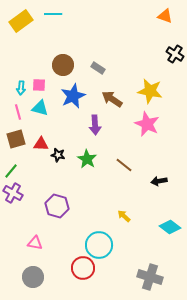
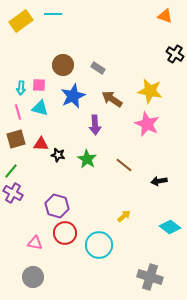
yellow arrow: rotated 96 degrees clockwise
red circle: moved 18 px left, 35 px up
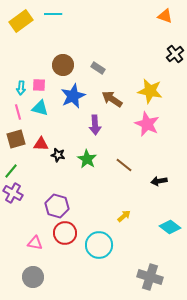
black cross: rotated 18 degrees clockwise
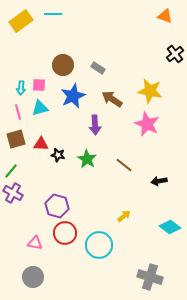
cyan triangle: rotated 30 degrees counterclockwise
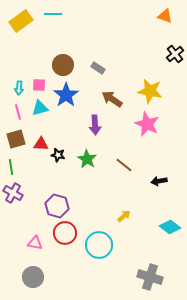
cyan arrow: moved 2 px left
blue star: moved 7 px left, 1 px up; rotated 10 degrees counterclockwise
green line: moved 4 px up; rotated 49 degrees counterclockwise
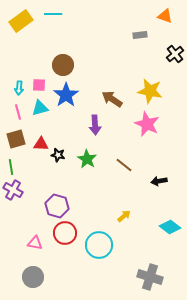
gray rectangle: moved 42 px right, 33 px up; rotated 40 degrees counterclockwise
purple cross: moved 3 px up
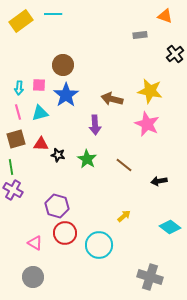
brown arrow: rotated 20 degrees counterclockwise
cyan triangle: moved 5 px down
pink triangle: rotated 21 degrees clockwise
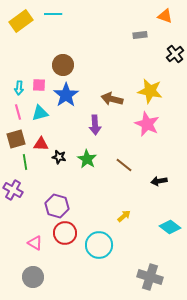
black star: moved 1 px right, 2 px down
green line: moved 14 px right, 5 px up
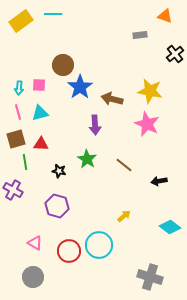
blue star: moved 14 px right, 8 px up
black star: moved 14 px down
red circle: moved 4 px right, 18 px down
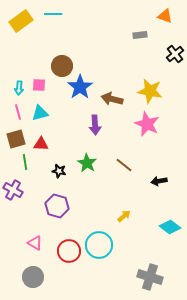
brown circle: moved 1 px left, 1 px down
green star: moved 4 px down
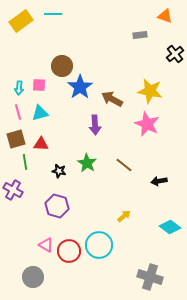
brown arrow: rotated 15 degrees clockwise
pink triangle: moved 11 px right, 2 px down
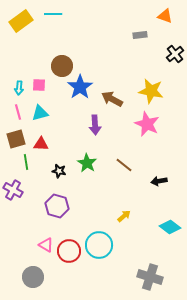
yellow star: moved 1 px right
green line: moved 1 px right
